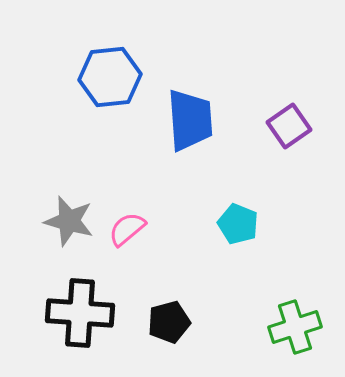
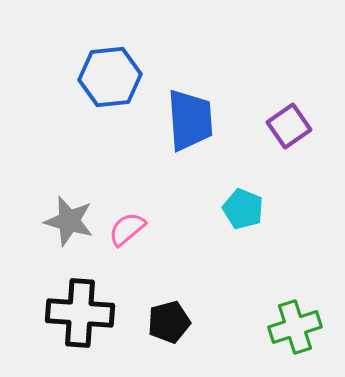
cyan pentagon: moved 5 px right, 15 px up
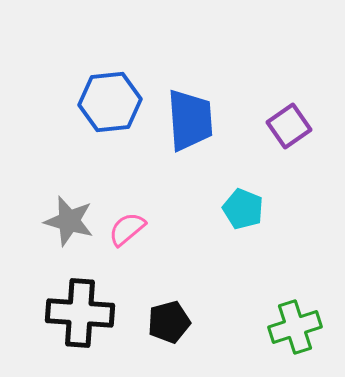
blue hexagon: moved 25 px down
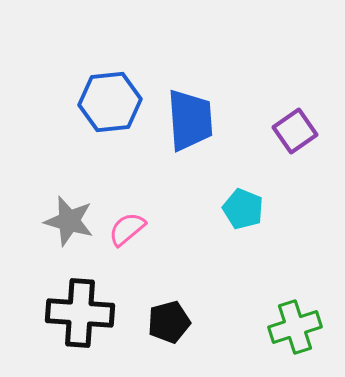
purple square: moved 6 px right, 5 px down
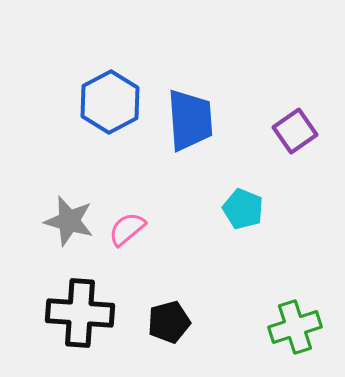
blue hexagon: rotated 22 degrees counterclockwise
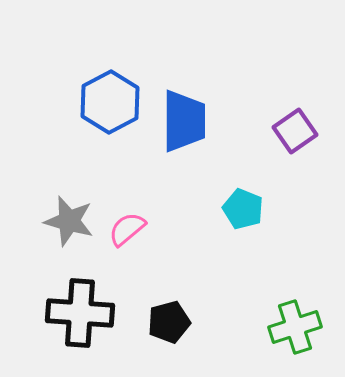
blue trapezoid: moved 6 px left, 1 px down; rotated 4 degrees clockwise
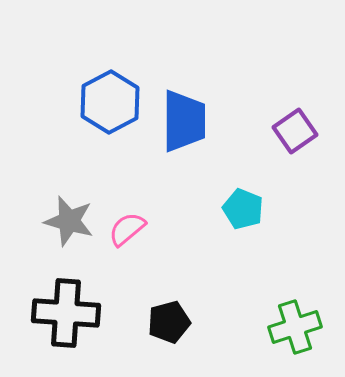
black cross: moved 14 px left
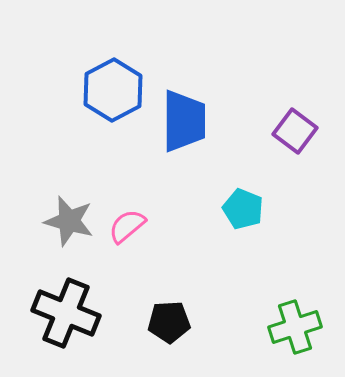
blue hexagon: moved 3 px right, 12 px up
purple square: rotated 18 degrees counterclockwise
pink semicircle: moved 3 px up
black cross: rotated 18 degrees clockwise
black pentagon: rotated 12 degrees clockwise
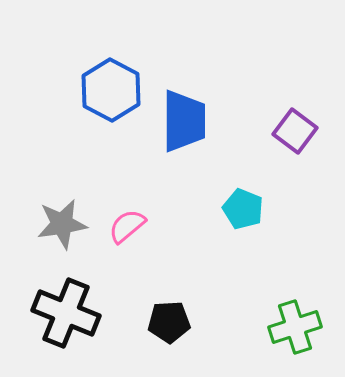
blue hexagon: moved 2 px left; rotated 4 degrees counterclockwise
gray star: moved 7 px left, 3 px down; rotated 24 degrees counterclockwise
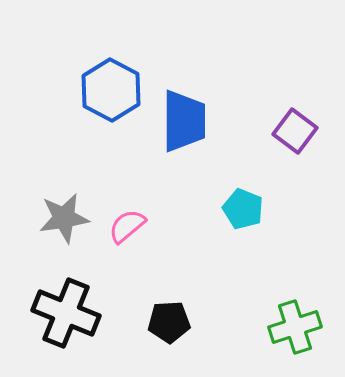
gray star: moved 2 px right, 6 px up
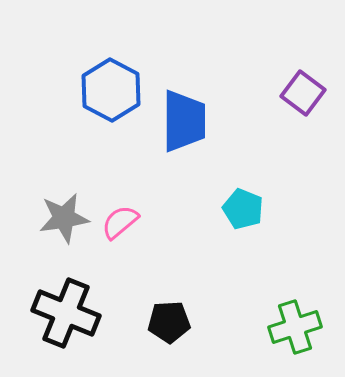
purple square: moved 8 px right, 38 px up
pink semicircle: moved 7 px left, 4 px up
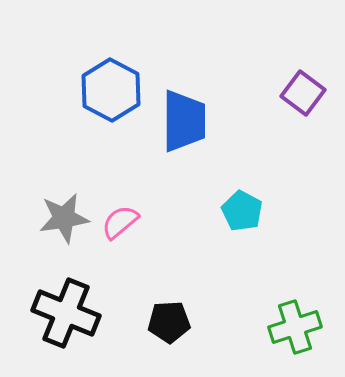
cyan pentagon: moved 1 px left, 2 px down; rotated 6 degrees clockwise
